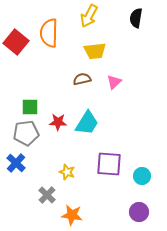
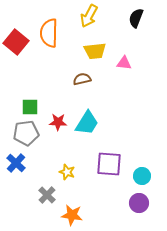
black semicircle: rotated 12 degrees clockwise
pink triangle: moved 10 px right, 19 px up; rotated 49 degrees clockwise
purple circle: moved 9 px up
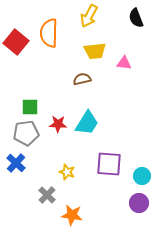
black semicircle: rotated 42 degrees counterclockwise
red star: moved 2 px down
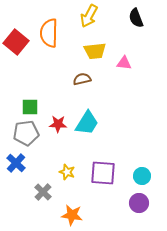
purple square: moved 6 px left, 9 px down
gray cross: moved 4 px left, 3 px up
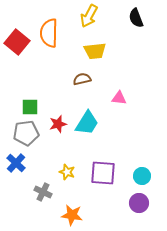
red square: moved 1 px right
pink triangle: moved 5 px left, 35 px down
red star: rotated 18 degrees counterclockwise
gray cross: rotated 18 degrees counterclockwise
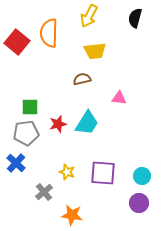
black semicircle: moved 1 px left; rotated 36 degrees clockwise
gray cross: moved 1 px right; rotated 24 degrees clockwise
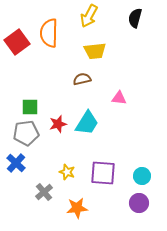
red square: rotated 15 degrees clockwise
orange star: moved 5 px right, 7 px up; rotated 15 degrees counterclockwise
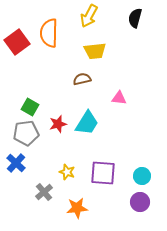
green square: rotated 30 degrees clockwise
purple circle: moved 1 px right, 1 px up
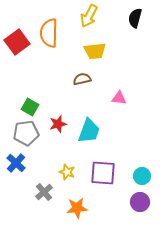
cyan trapezoid: moved 2 px right, 8 px down; rotated 12 degrees counterclockwise
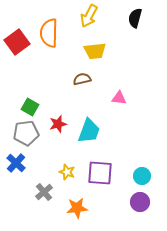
purple square: moved 3 px left
